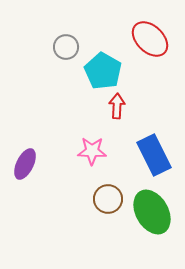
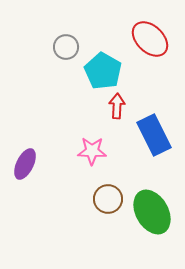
blue rectangle: moved 20 px up
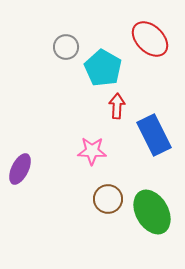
cyan pentagon: moved 3 px up
purple ellipse: moved 5 px left, 5 px down
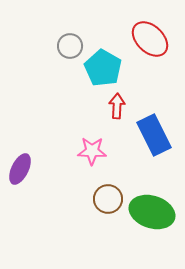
gray circle: moved 4 px right, 1 px up
green ellipse: rotated 42 degrees counterclockwise
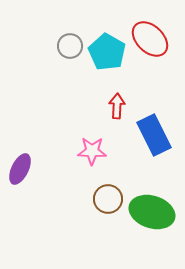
cyan pentagon: moved 4 px right, 16 px up
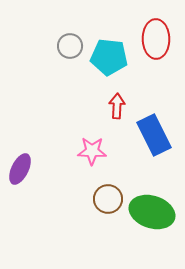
red ellipse: moved 6 px right; rotated 45 degrees clockwise
cyan pentagon: moved 2 px right, 5 px down; rotated 24 degrees counterclockwise
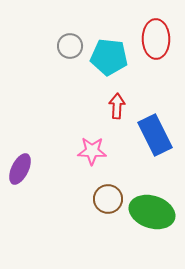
blue rectangle: moved 1 px right
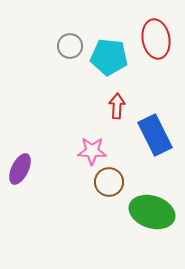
red ellipse: rotated 9 degrees counterclockwise
brown circle: moved 1 px right, 17 px up
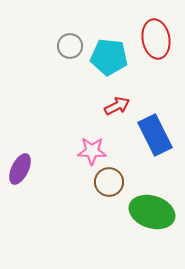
red arrow: rotated 60 degrees clockwise
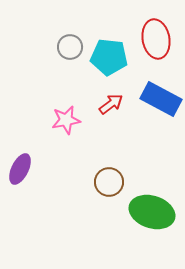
gray circle: moved 1 px down
red arrow: moved 6 px left, 2 px up; rotated 10 degrees counterclockwise
blue rectangle: moved 6 px right, 36 px up; rotated 36 degrees counterclockwise
pink star: moved 26 px left, 31 px up; rotated 12 degrees counterclockwise
